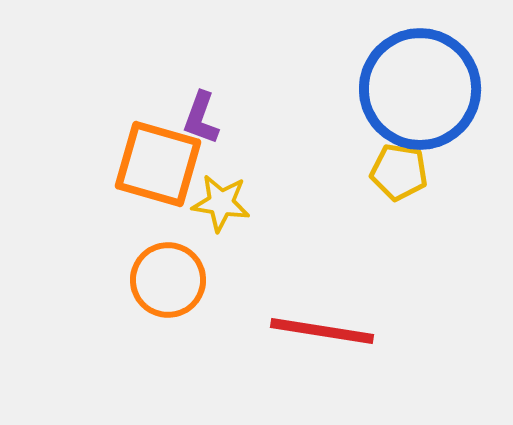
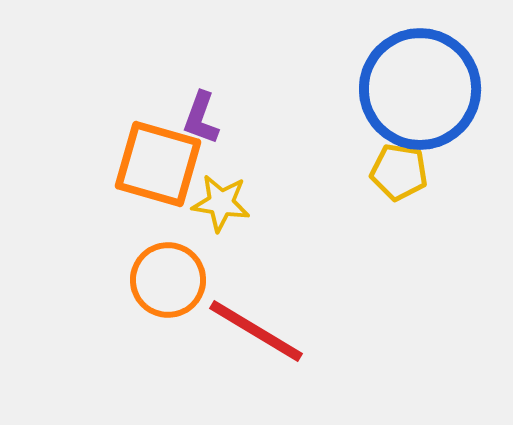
red line: moved 66 px left; rotated 22 degrees clockwise
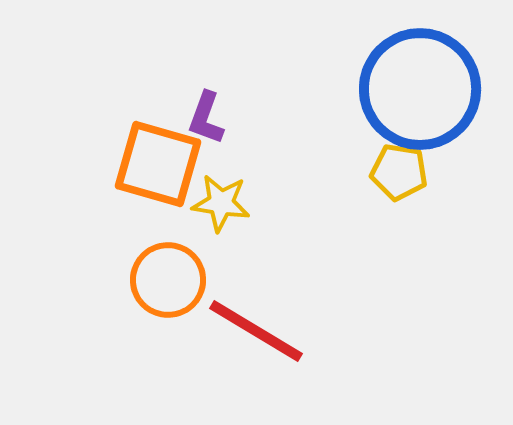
purple L-shape: moved 5 px right
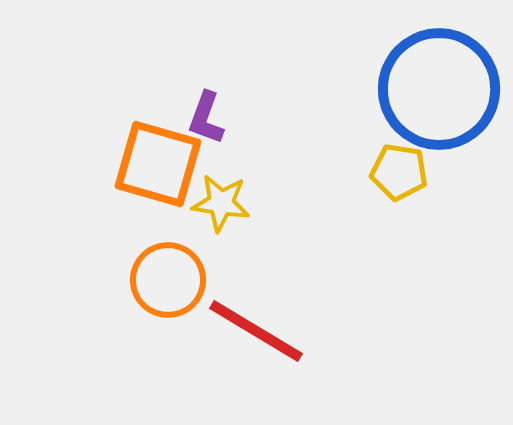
blue circle: moved 19 px right
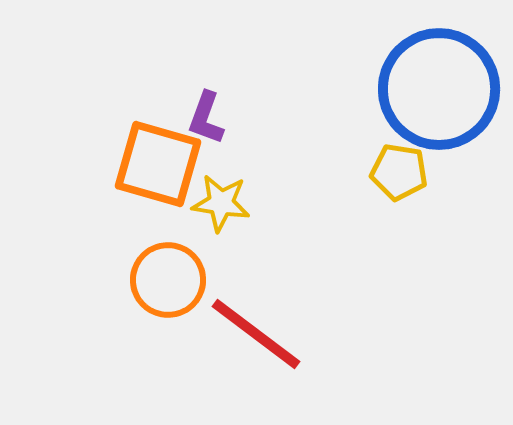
red line: moved 3 px down; rotated 6 degrees clockwise
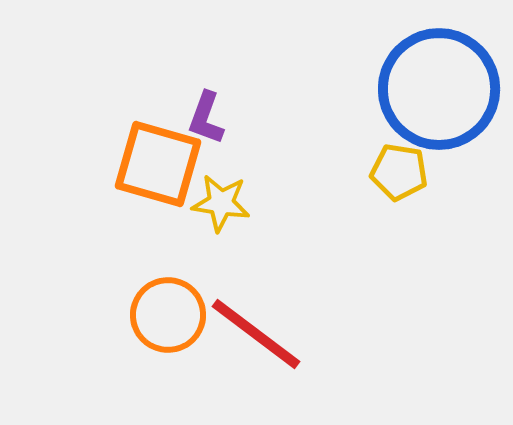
orange circle: moved 35 px down
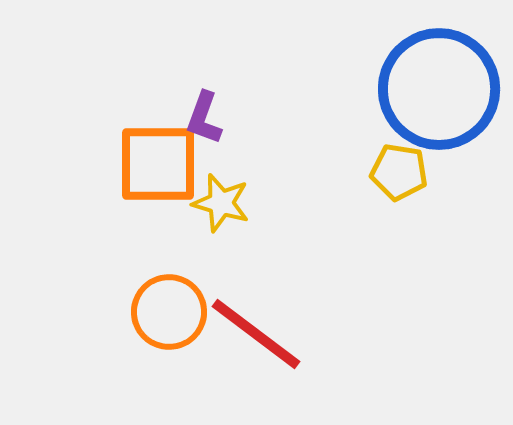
purple L-shape: moved 2 px left
orange square: rotated 16 degrees counterclockwise
yellow star: rotated 8 degrees clockwise
orange circle: moved 1 px right, 3 px up
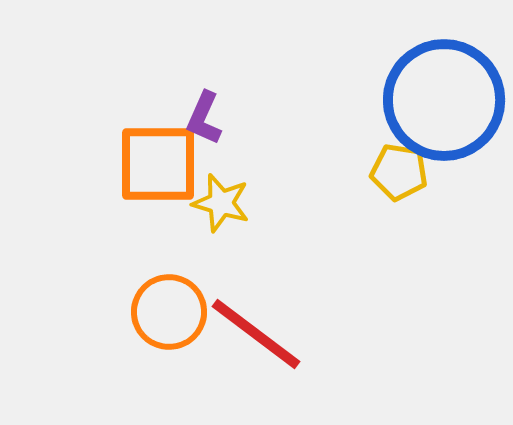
blue circle: moved 5 px right, 11 px down
purple L-shape: rotated 4 degrees clockwise
